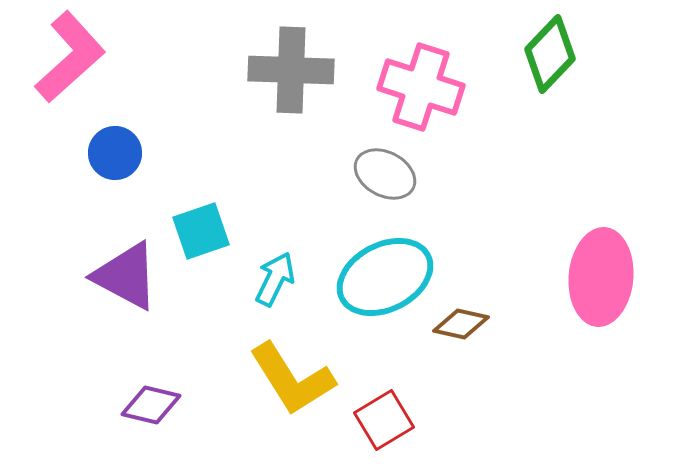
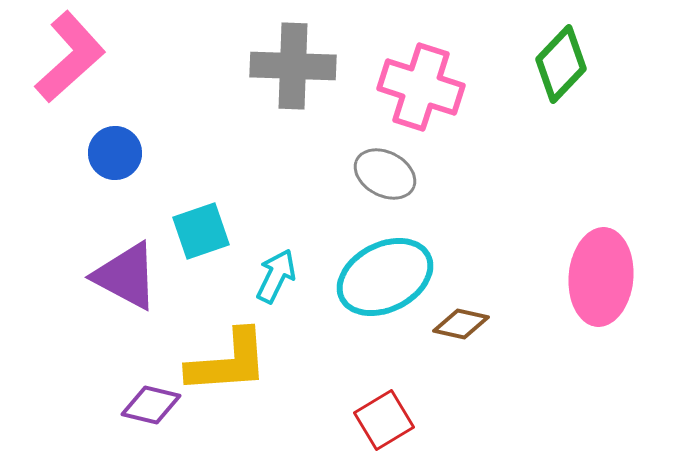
green diamond: moved 11 px right, 10 px down
gray cross: moved 2 px right, 4 px up
cyan arrow: moved 1 px right, 3 px up
yellow L-shape: moved 64 px left, 17 px up; rotated 62 degrees counterclockwise
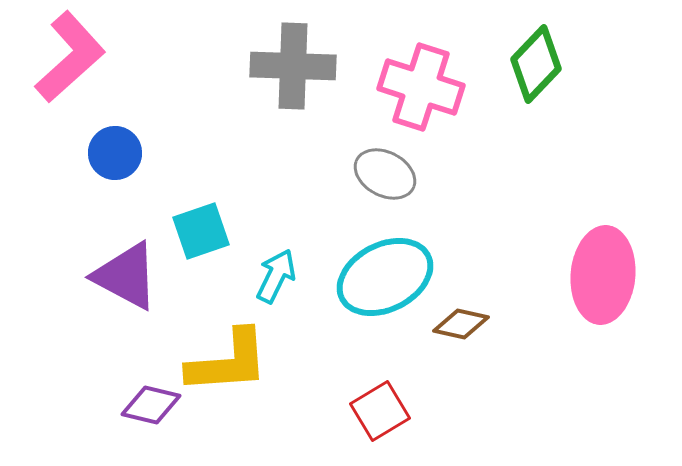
green diamond: moved 25 px left
pink ellipse: moved 2 px right, 2 px up
red square: moved 4 px left, 9 px up
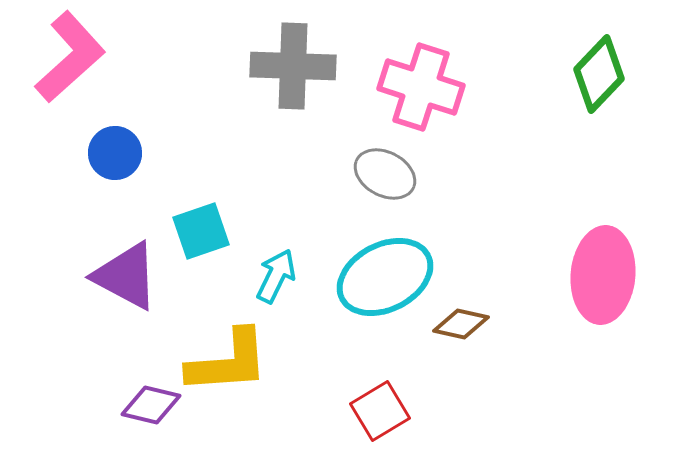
green diamond: moved 63 px right, 10 px down
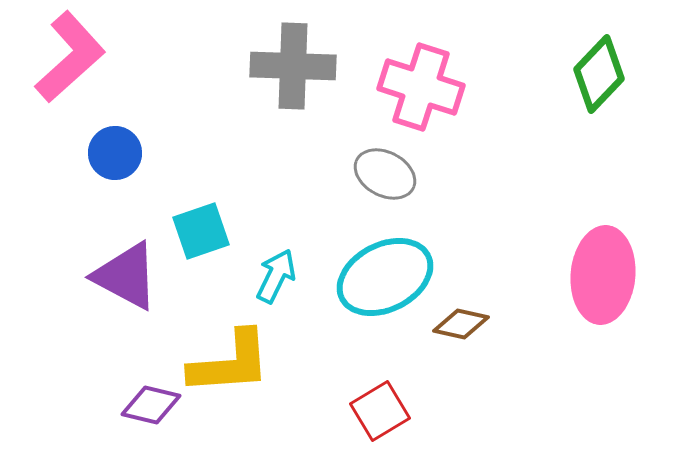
yellow L-shape: moved 2 px right, 1 px down
